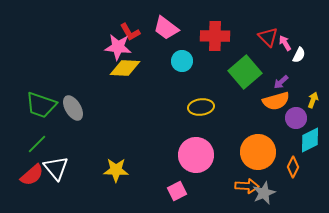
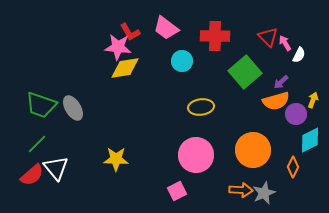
yellow diamond: rotated 12 degrees counterclockwise
purple circle: moved 4 px up
orange circle: moved 5 px left, 2 px up
yellow star: moved 11 px up
orange arrow: moved 6 px left, 4 px down
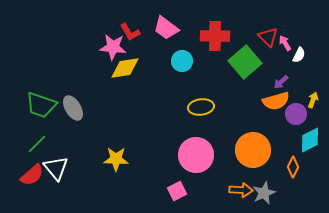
pink star: moved 5 px left
green square: moved 10 px up
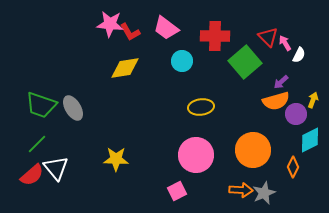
pink star: moved 3 px left, 23 px up
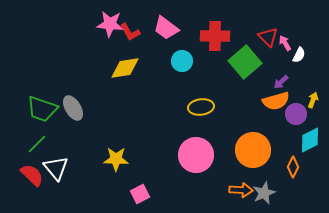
green trapezoid: moved 1 px right, 4 px down
red semicircle: rotated 95 degrees counterclockwise
pink square: moved 37 px left, 3 px down
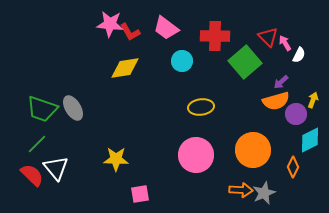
pink square: rotated 18 degrees clockwise
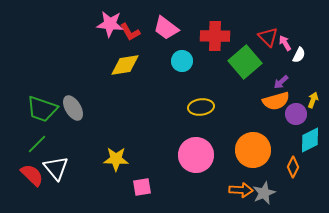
yellow diamond: moved 3 px up
pink square: moved 2 px right, 7 px up
